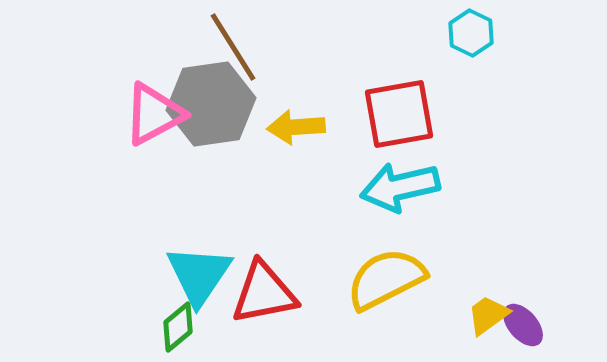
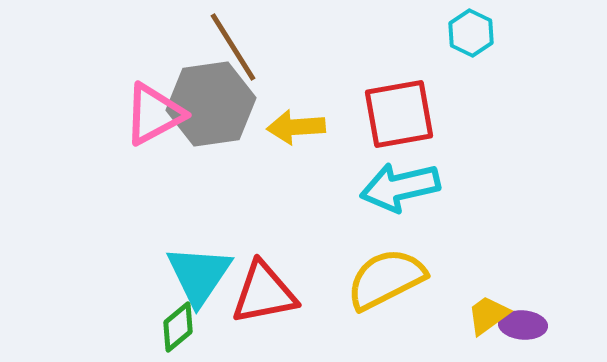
purple ellipse: rotated 45 degrees counterclockwise
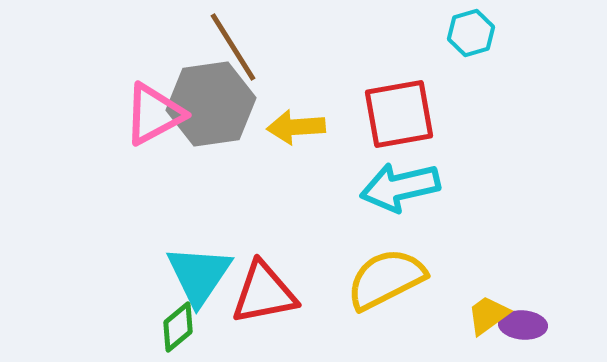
cyan hexagon: rotated 18 degrees clockwise
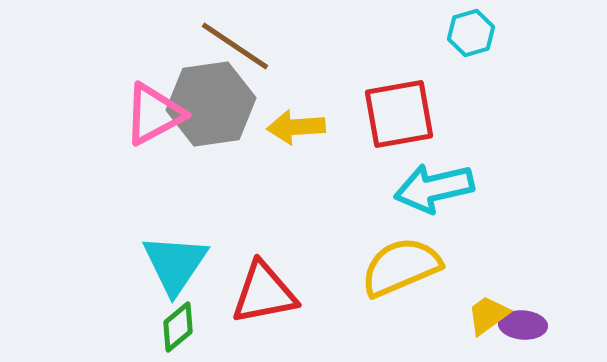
brown line: moved 2 px right, 1 px up; rotated 24 degrees counterclockwise
cyan arrow: moved 34 px right, 1 px down
cyan triangle: moved 24 px left, 11 px up
yellow semicircle: moved 15 px right, 12 px up; rotated 4 degrees clockwise
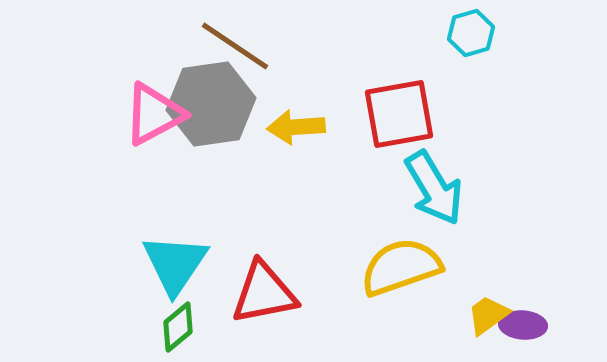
cyan arrow: rotated 108 degrees counterclockwise
yellow semicircle: rotated 4 degrees clockwise
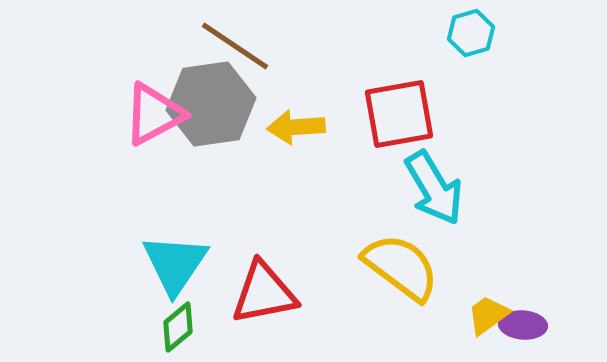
yellow semicircle: rotated 56 degrees clockwise
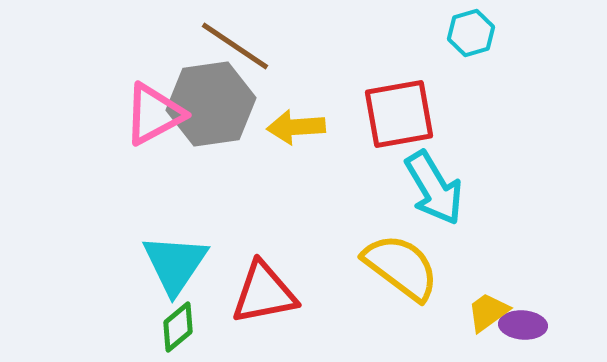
yellow trapezoid: moved 3 px up
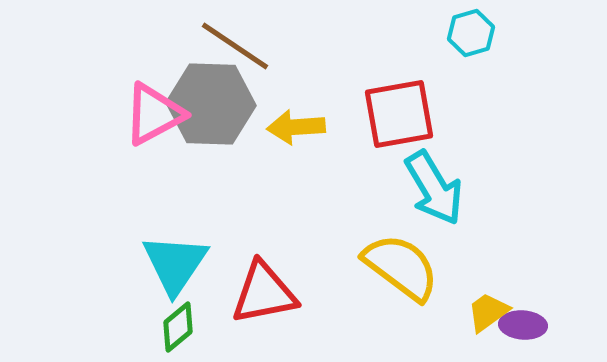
gray hexagon: rotated 10 degrees clockwise
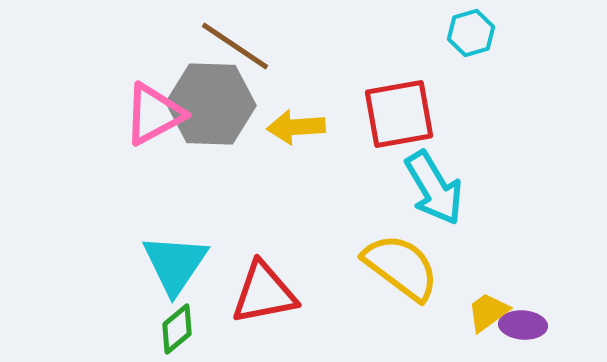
green diamond: moved 1 px left, 2 px down
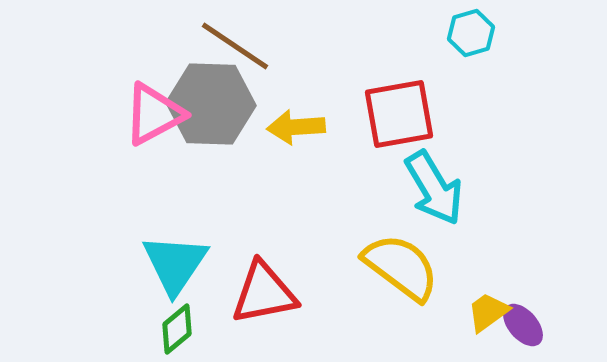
purple ellipse: rotated 45 degrees clockwise
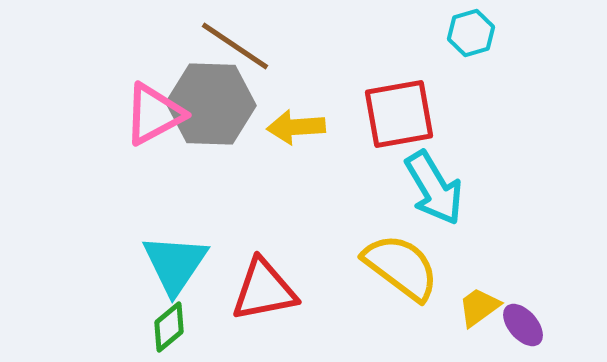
red triangle: moved 3 px up
yellow trapezoid: moved 9 px left, 5 px up
green diamond: moved 8 px left, 2 px up
